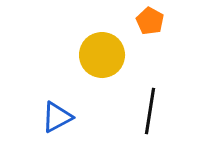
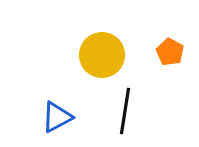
orange pentagon: moved 20 px right, 31 px down
black line: moved 25 px left
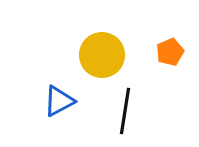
orange pentagon: rotated 20 degrees clockwise
blue triangle: moved 2 px right, 16 px up
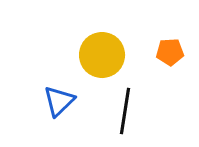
orange pentagon: rotated 20 degrees clockwise
blue triangle: rotated 16 degrees counterclockwise
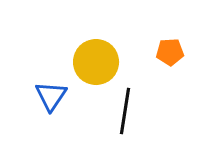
yellow circle: moved 6 px left, 7 px down
blue triangle: moved 8 px left, 5 px up; rotated 12 degrees counterclockwise
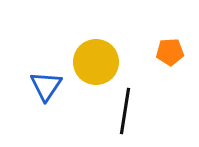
blue triangle: moved 5 px left, 10 px up
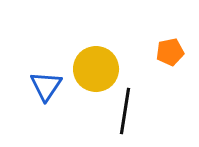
orange pentagon: rotated 8 degrees counterclockwise
yellow circle: moved 7 px down
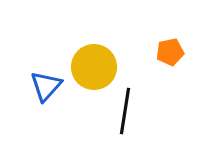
yellow circle: moved 2 px left, 2 px up
blue triangle: rotated 8 degrees clockwise
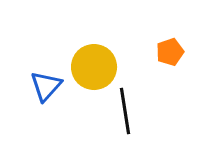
orange pentagon: rotated 8 degrees counterclockwise
black line: rotated 18 degrees counterclockwise
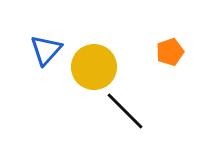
blue triangle: moved 36 px up
black line: rotated 36 degrees counterclockwise
